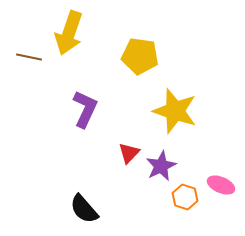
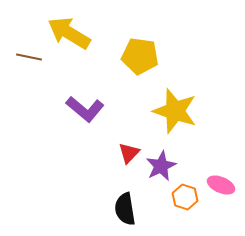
yellow arrow: rotated 102 degrees clockwise
purple L-shape: rotated 105 degrees clockwise
black semicircle: moved 41 px right; rotated 32 degrees clockwise
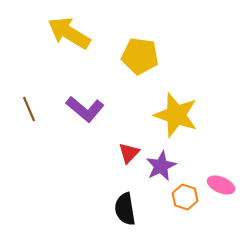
brown line: moved 52 px down; rotated 55 degrees clockwise
yellow star: moved 1 px right, 4 px down
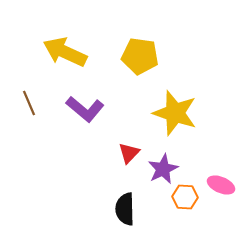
yellow arrow: moved 4 px left, 19 px down; rotated 6 degrees counterclockwise
brown line: moved 6 px up
yellow star: moved 1 px left, 2 px up
purple star: moved 2 px right, 3 px down
orange hexagon: rotated 15 degrees counterclockwise
black semicircle: rotated 8 degrees clockwise
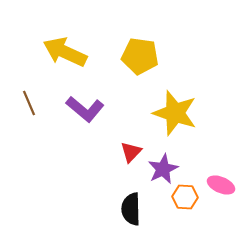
red triangle: moved 2 px right, 1 px up
black semicircle: moved 6 px right
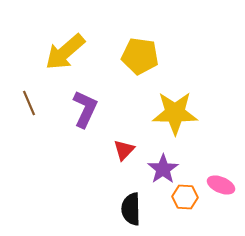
yellow arrow: rotated 66 degrees counterclockwise
purple L-shape: rotated 105 degrees counterclockwise
yellow star: rotated 18 degrees counterclockwise
red triangle: moved 7 px left, 2 px up
purple star: rotated 8 degrees counterclockwise
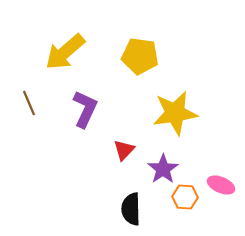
yellow star: rotated 9 degrees counterclockwise
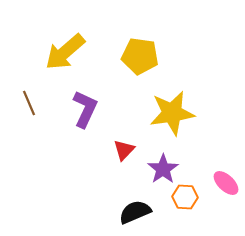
yellow star: moved 3 px left
pink ellipse: moved 5 px right, 2 px up; rotated 20 degrees clockwise
black semicircle: moved 4 px right, 3 px down; rotated 68 degrees clockwise
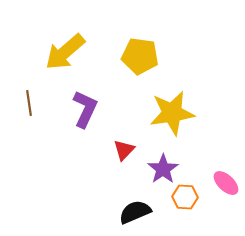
brown line: rotated 15 degrees clockwise
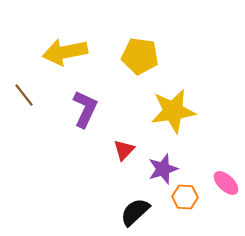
yellow arrow: rotated 30 degrees clockwise
brown line: moved 5 px left, 8 px up; rotated 30 degrees counterclockwise
yellow star: moved 1 px right, 2 px up
purple star: rotated 16 degrees clockwise
black semicircle: rotated 20 degrees counterclockwise
